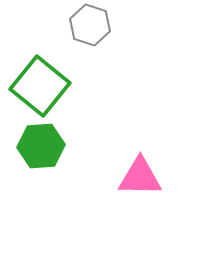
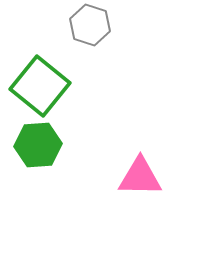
green hexagon: moved 3 px left, 1 px up
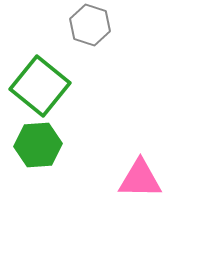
pink triangle: moved 2 px down
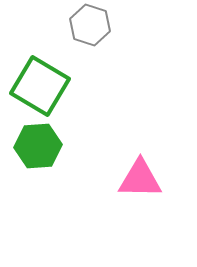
green square: rotated 8 degrees counterclockwise
green hexagon: moved 1 px down
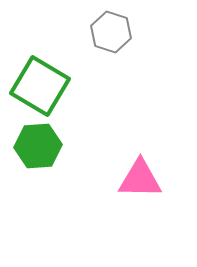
gray hexagon: moved 21 px right, 7 px down
